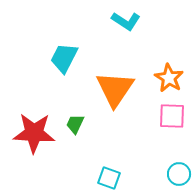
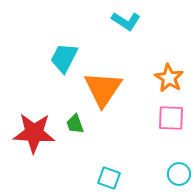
orange triangle: moved 12 px left
pink square: moved 1 px left, 2 px down
green trapezoid: rotated 45 degrees counterclockwise
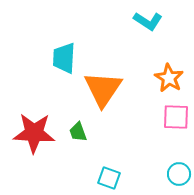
cyan L-shape: moved 22 px right
cyan trapezoid: rotated 24 degrees counterclockwise
pink square: moved 5 px right, 1 px up
green trapezoid: moved 3 px right, 8 px down
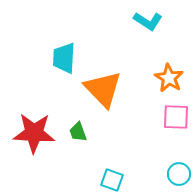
orange triangle: rotated 18 degrees counterclockwise
cyan square: moved 3 px right, 2 px down
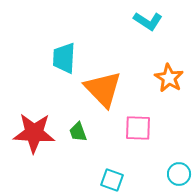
pink square: moved 38 px left, 11 px down
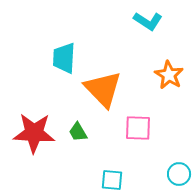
orange star: moved 3 px up
green trapezoid: rotated 10 degrees counterclockwise
cyan square: rotated 15 degrees counterclockwise
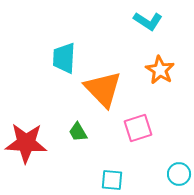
orange star: moved 9 px left, 5 px up
pink square: rotated 20 degrees counterclockwise
red star: moved 8 px left, 10 px down
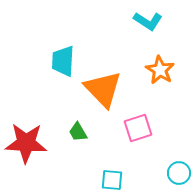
cyan trapezoid: moved 1 px left, 3 px down
cyan circle: moved 1 px up
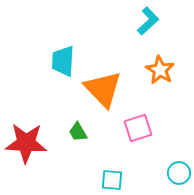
cyan L-shape: rotated 76 degrees counterclockwise
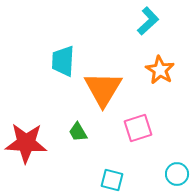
orange triangle: rotated 15 degrees clockwise
cyan circle: moved 2 px left, 1 px down
cyan square: rotated 10 degrees clockwise
